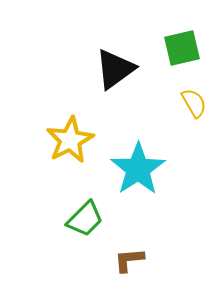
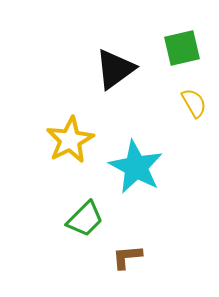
cyan star: moved 2 px left, 2 px up; rotated 10 degrees counterclockwise
brown L-shape: moved 2 px left, 3 px up
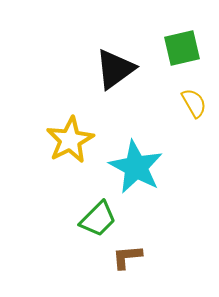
green trapezoid: moved 13 px right
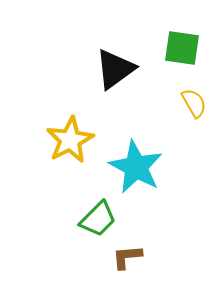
green square: rotated 21 degrees clockwise
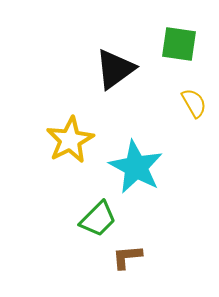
green square: moved 3 px left, 4 px up
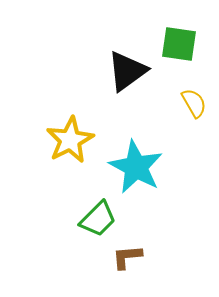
black triangle: moved 12 px right, 2 px down
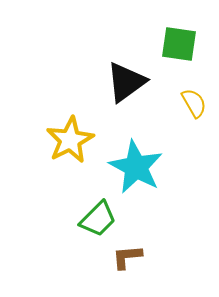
black triangle: moved 1 px left, 11 px down
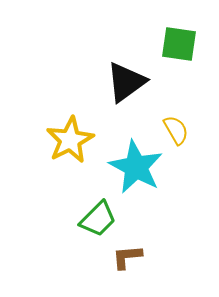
yellow semicircle: moved 18 px left, 27 px down
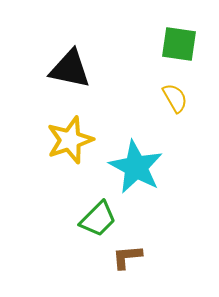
black triangle: moved 56 px left, 13 px up; rotated 48 degrees clockwise
yellow semicircle: moved 1 px left, 32 px up
yellow star: rotated 9 degrees clockwise
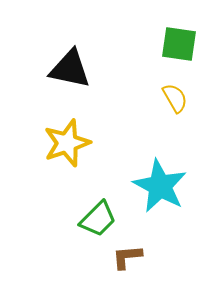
yellow star: moved 3 px left, 3 px down
cyan star: moved 24 px right, 19 px down
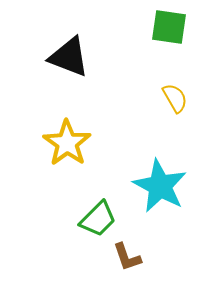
green square: moved 10 px left, 17 px up
black triangle: moved 1 px left, 12 px up; rotated 9 degrees clockwise
yellow star: rotated 18 degrees counterclockwise
brown L-shape: rotated 104 degrees counterclockwise
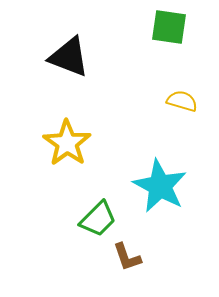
yellow semicircle: moved 7 px right, 3 px down; rotated 44 degrees counterclockwise
